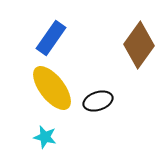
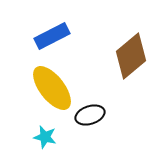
blue rectangle: moved 1 px right, 2 px up; rotated 28 degrees clockwise
brown diamond: moved 8 px left, 11 px down; rotated 15 degrees clockwise
black ellipse: moved 8 px left, 14 px down
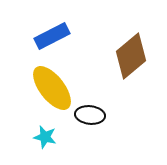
black ellipse: rotated 24 degrees clockwise
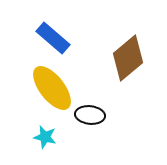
blue rectangle: moved 1 px right, 2 px down; rotated 68 degrees clockwise
brown diamond: moved 3 px left, 2 px down
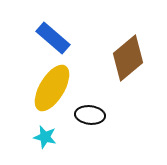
yellow ellipse: rotated 69 degrees clockwise
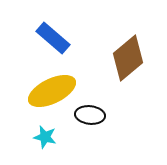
yellow ellipse: moved 3 px down; rotated 33 degrees clockwise
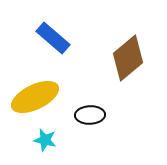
yellow ellipse: moved 17 px left, 6 px down
black ellipse: rotated 8 degrees counterclockwise
cyan star: moved 3 px down
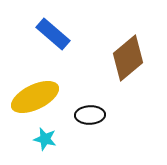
blue rectangle: moved 4 px up
cyan star: moved 1 px up
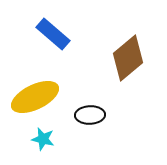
cyan star: moved 2 px left
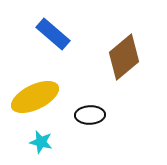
brown diamond: moved 4 px left, 1 px up
cyan star: moved 2 px left, 3 px down
